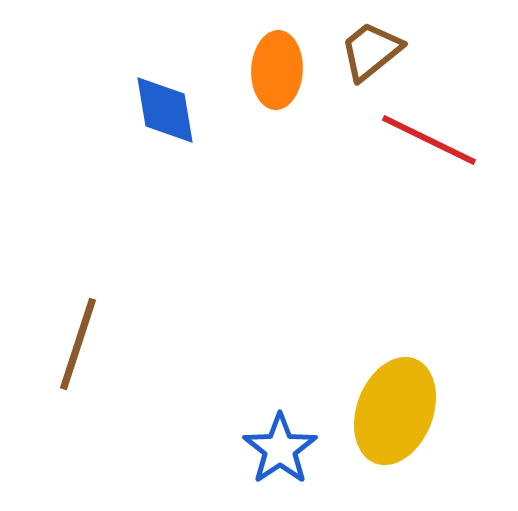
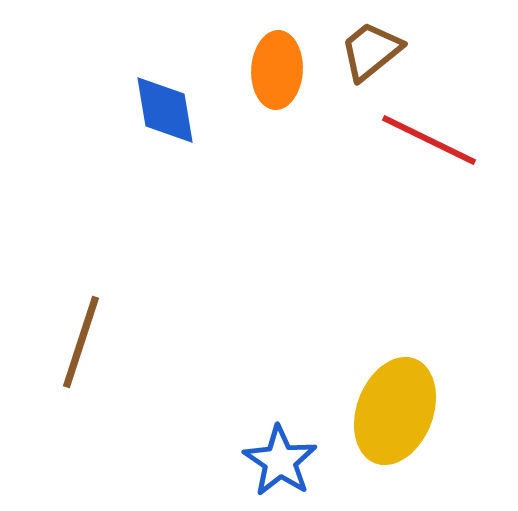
brown line: moved 3 px right, 2 px up
blue star: moved 12 px down; rotated 4 degrees counterclockwise
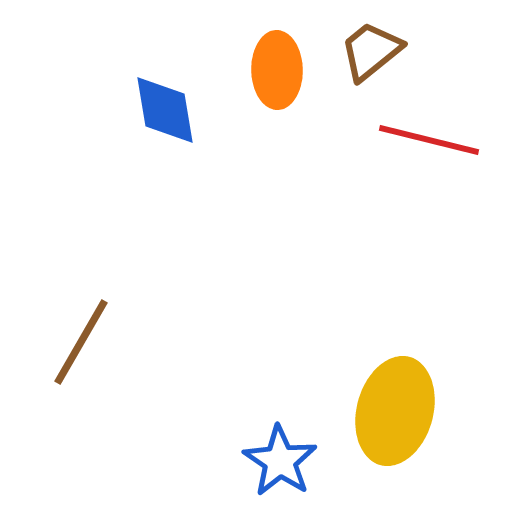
orange ellipse: rotated 4 degrees counterclockwise
red line: rotated 12 degrees counterclockwise
brown line: rotated 12 degrees clockwise
yellow ellipse: rotated 6 degrees counterclockwise
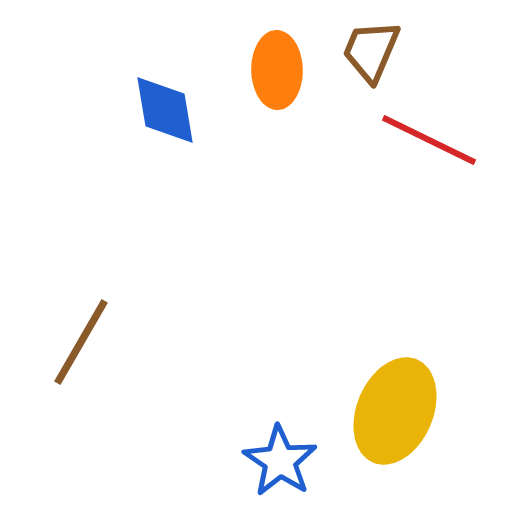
brown trapezoid: rotated 28 degrees counterclockwise
red line: rotated 12 degrees clockwise
yellow ellipse: rotated 8 degrees clockwise
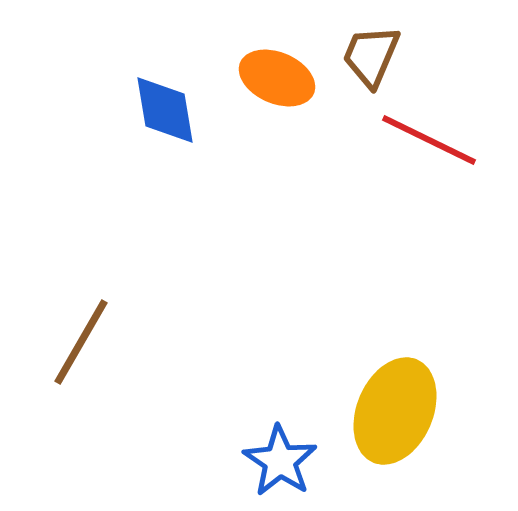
brown trapezoid: moved 5 px down
orange ellipse: moved 8 px down; rotated 66 degrees counterclockwise
